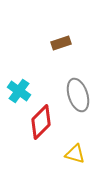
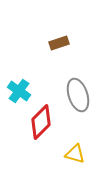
brown rectangle: moved 2 px left
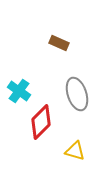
brown rectangle: rotated 42 degrees clockwise
gray ellipse: moved 1 px left, 1 px up
yellow triangle: moved 3 px up
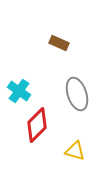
red diamond: moved 4 px left, 3 px down
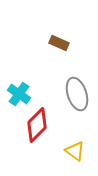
cyan cross: moved 3 px down
yellow triangle: rotated 20 degrees clockwise
